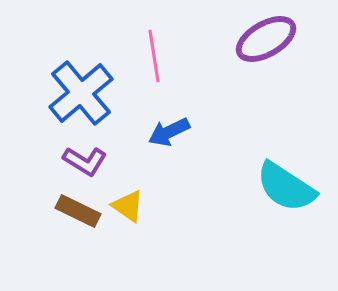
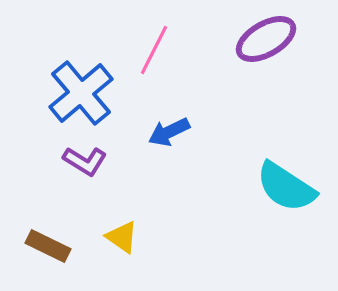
pink line: moved 6 px up; rotated 36 degrees clockwise
yellow triangle: moved 6 px left, 31 px down
brown rectangle: moved 30 px left, 35 px down
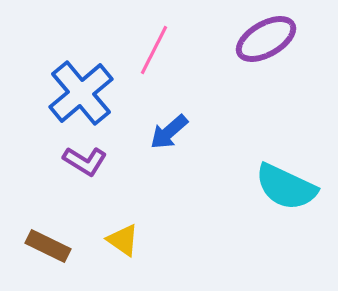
blue arrow: rotated 15 degrees counterclockwise
cyan semicircle: rotated 8 degrees counterclockwise
yellow triangle: moved 1 px right, 3 px down
